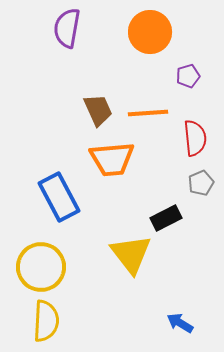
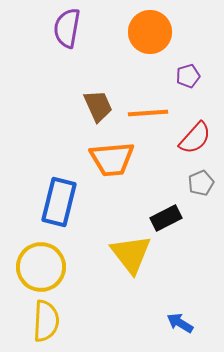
brown trapezoid: moved 4 px up
red semicircle: rotated 48 degrees clockwise
blue rectangle: moved 5 px down; rotated 42 degrees clockwise
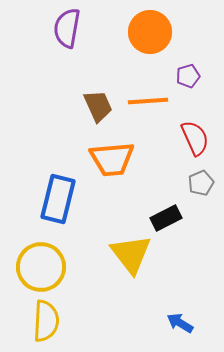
orange line: moved 12 px up
red semicircle: rotated 66 degrees counterclockwise
blue rectangle: moved 1 px left, 3 px up
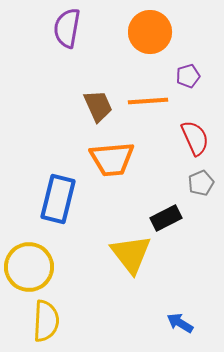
yellow circle: moved 12 px left
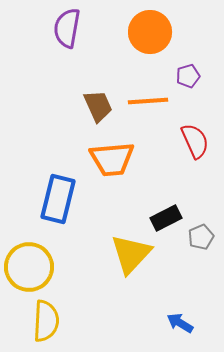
red semicircle: moved 3 px down
gray pentagon: moved 54 px down
yellow triangle: rotated 21 degrees clockwise
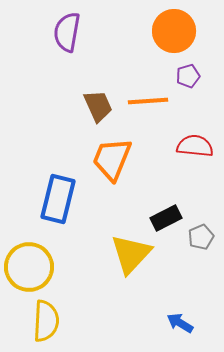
purple semicircle: moved 4 px down
orange circle: moved 24 px right, 1 px up
red semicircle: moved 5 px down; rotated 60 degrees counterclockwise
orange trapezoid: rotated 117 degrees clockwise
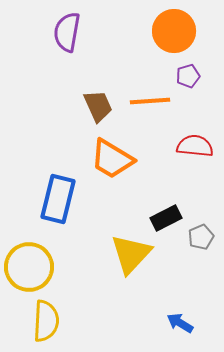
orange line: moved 2 px right
orange trapezoid: rotated 81 degrees counterclockwise
